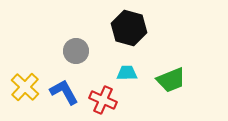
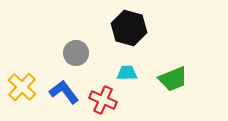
gray circle: moved 2 px down
green trapezoid: moved 2 px right, 1 px up
yellow cross: moved 3 px left
blue L-shape: rotated 8 degrees counterclockwise
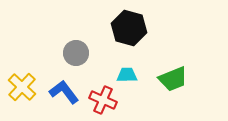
cyan trapezoid: moved 2 px down
